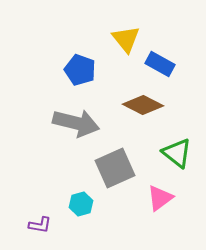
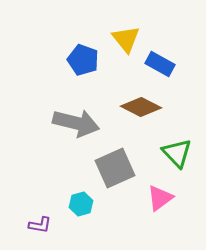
blue pentagon: moved 3 px right, 10 px up
brown diamond: moved 2 px left, 2 px down
green triangle: rotated 8 degrees clockwise
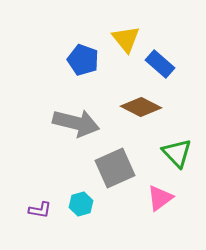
blue rectangle: rotated 12 degrees clockwise
purple L-shape: moved 15 px up
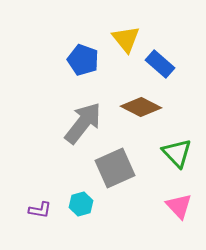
gray arrow: moved 7 px right; rotated 66 degrees counterclockwise
pink triangle: moved 19 px right, 8 px down; rotated 36 degrees counterclockwise
